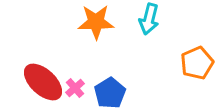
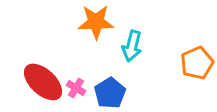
cyan arrow: moved 17 px left, 27 px down
pink cross: moved 1 px right; rotated 18 degrees counterclockwise
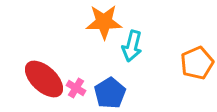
orange star: moved 8 px right
red ellipse: moved 1 px right, 3 px up
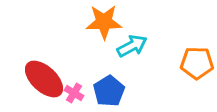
cyan arrow: rotated 132 degrees counterclockwise
orange pentagon: rotated 24 degrees clockwise
pink cross: moved 2 px left, 5 px down
blue pentagon: moved 1 px left, 2 px up
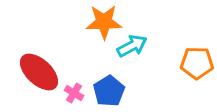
red ellipse: moved 5 px left, 7 px up
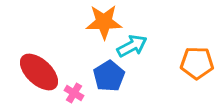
blue pentagon: moved 15 px up
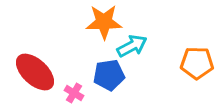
red ellipse: moved 4 px left
blue pentagon: moved 1 px up; rotated 24 degrees clockwise
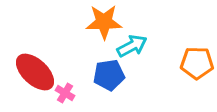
pink cross: moved 9 px left
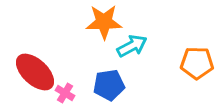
blue pentagon: moved 10 px down
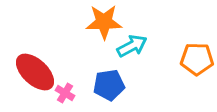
orange pentagon: moved 4 px up
